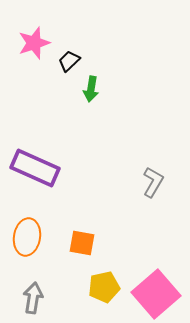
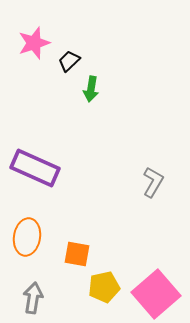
orange square: moved 5 px left, 11 px down
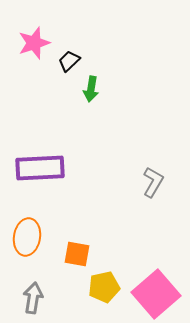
purple rectangle: moved 5 px right; rotated 27 degrees counterclockwise
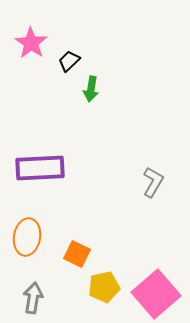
pink star: moved 3 px left; rotated 20 degrees counterclockwise
orange square: rotated 16 degrees clockwise
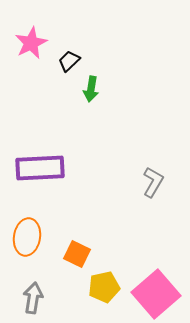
pink star: rotated 12 degrees clockwise
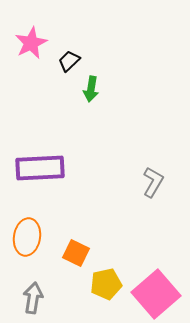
orange square: moved 1 px left, 1 px up
yellow pentagon: moved 2 px right, 3 px up
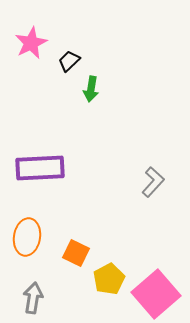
gray L-shape: rotated 12 degrees clockwise
yellow pentagon: moved 3 px right, 5 px up; rotated 16 degrees counterclockwise
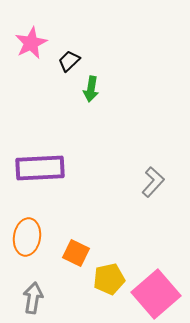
yellow pentagon: rotated 16 degrees clockwise
